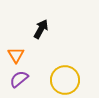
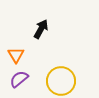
yellow circle: moved 4 px left, 1 px down
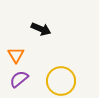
black arrow: rotated 84 degrees clockwise
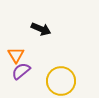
purple semicircle: moved 2 px right, 8 px up
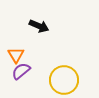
black arrow: moved 2 px left, 3 px up
yellow circle: moved 3 px right, 1 px up
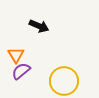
yellow circle: moved 1 px down
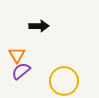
black arrow: rotated 24 degrees counterclockwise
orange triangle: moved 1 px right
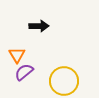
purple semicircle: moved 3 px right, 1 px down
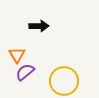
purple semicircle: moved 1 px right
